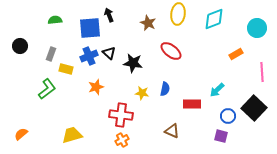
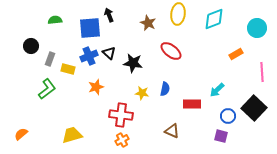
black circle: moved 11 px right
gray rectangle: moved 1 px left, 5 px down
yellow rectangle: moved 2 px right
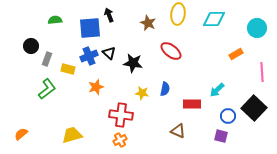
cyan diamond: rotated 20 degrees clockwise
gray rectangle: moved 3 px left
brown triangle: moved 6 px right
orange cross: moved 2 px left
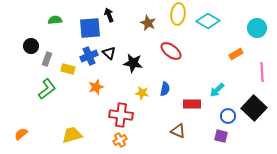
cyan diamond: moved 6 px left, 2 px down; rotated 30 degrees clockwise
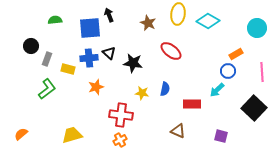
blue cross: moved 2 px down; rotated 18 degrees clockwise
blue circle: moved 45 px up
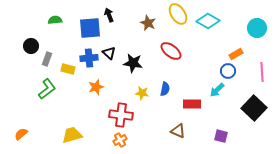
yellow ellipse: rotated 40 degrees counterclockwise
